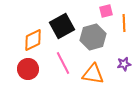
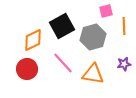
orange line: moved 3 px down
pink line: rotated 15 degrees counterclockwise
red circle: moved 1 px left
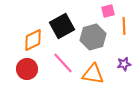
pink square: moved 2 px right
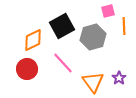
purple star: moved 5 px left, 14 px down; rotated 24 degrees counterclockwise
orange triangle: moved 8 px down; rotated 45 degrees clockwise
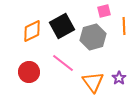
pink square: moved 4 px left
orange diamond: moved 1 px left, 9 px up
pink line: rotated 10 degrees counterclockwise
red circle: moved 2 px right, 3 px down
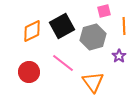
purple star: moved 22 px up
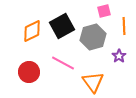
pink line: rotated 10 degrees counterclockwise
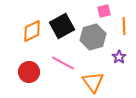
purple star: moved 1 px down
